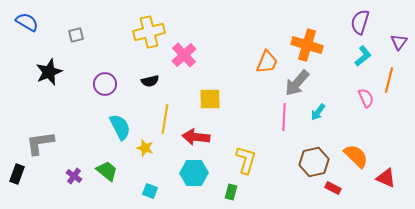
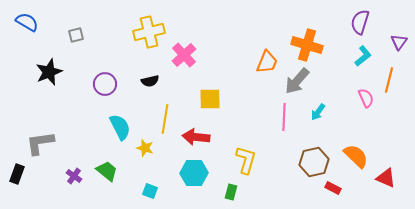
gray arrow: moved 2 px up
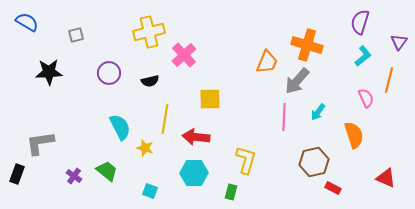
black star: rotated 20 degrees clockwise
purple circle: moved 4 px right, 11 px up
orange semicircle: moved 2 px left, 21 px up; rotated 28 degrees clockwise
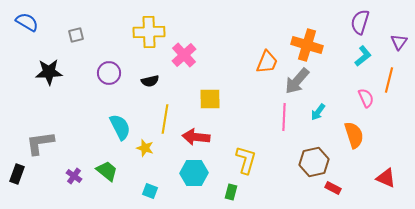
yellow cross: rotated 12 degrees clockwise
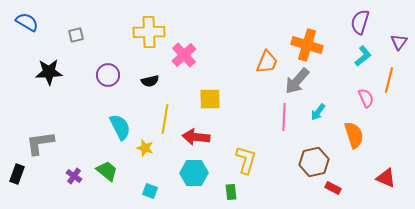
purple circle: moved 1 px left, 2 px down
green rectangle: rotated 21 degrees counterclockwise
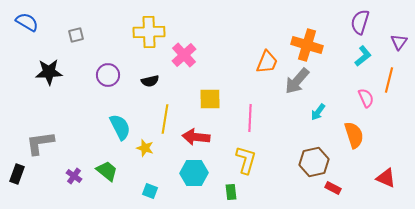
pink line: moved 34 px left, 1 px down
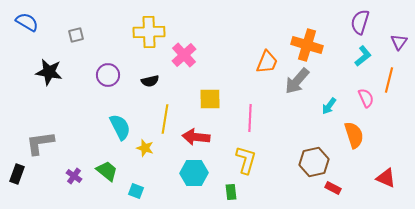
black star: rotated 12 degrees clockwise
cyan arrow: moved 11 px right, 6 px up
cyan square: moved 14 px left
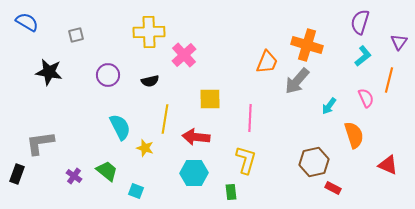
red triangle: moved 2 px right, 13 px up
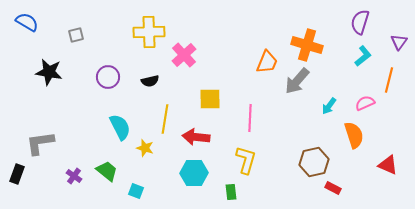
purple circle: moved 2 px down
pink semicircle: moved 1 px left, 5 px down; rotated 90 degrees counterclockwise
